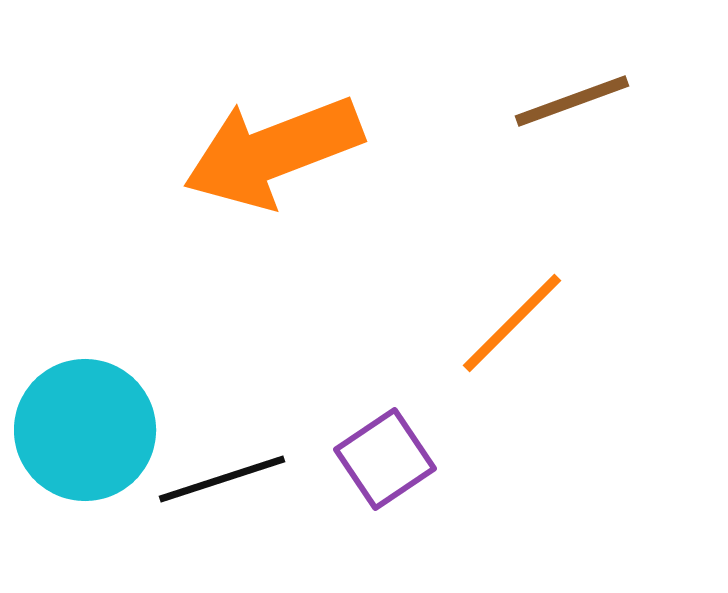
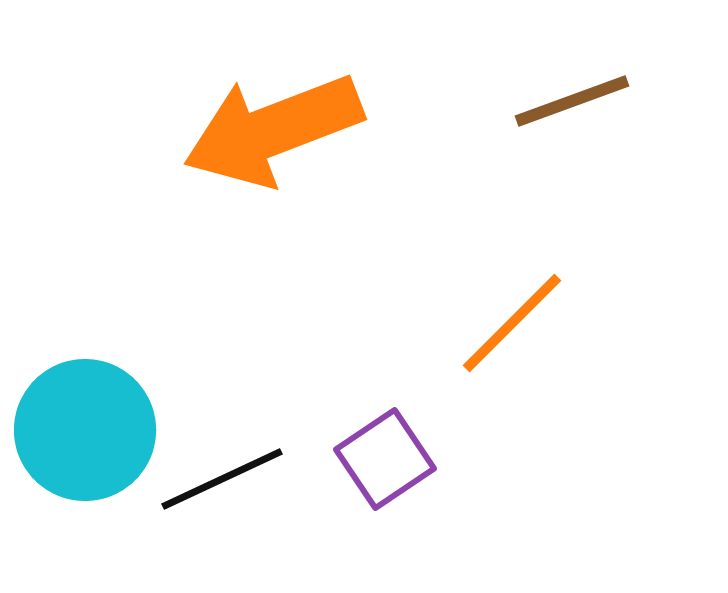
orange arrow: moved 22 px up
black line: rotated 7 degrees counterclockwise
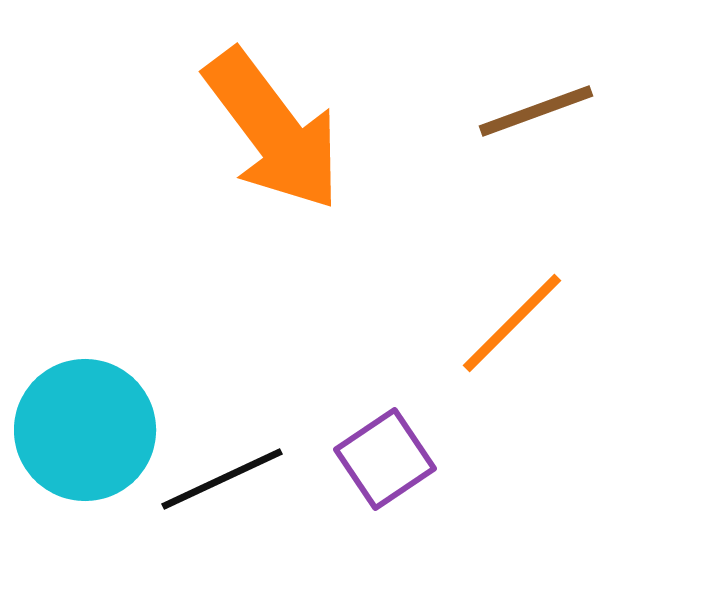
brown line: moved 36 px left, 10 px down
orange arrow: rotated 106 degrees counterclockwise
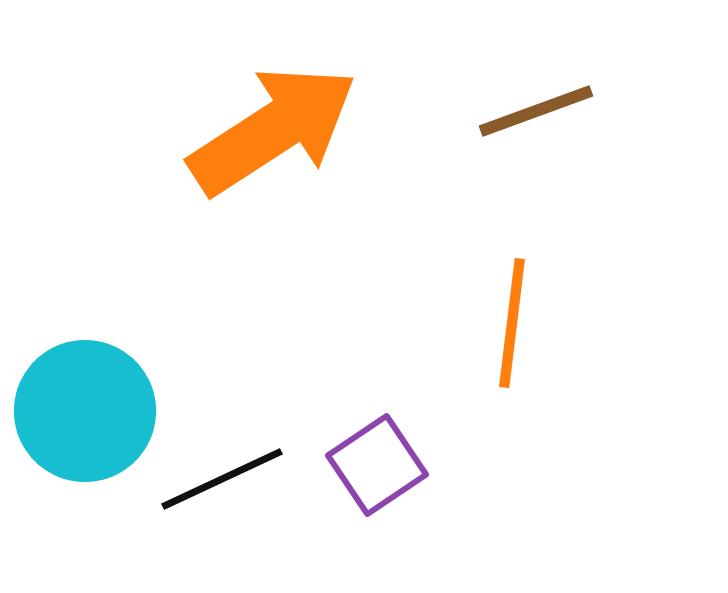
orange arrow: rotated 86 degrees counterclockwise
orange line: rotated 38 degrees counterclockwise
cyan circle: moved 19 px up
purple square: moved 8 px left, 6 px down
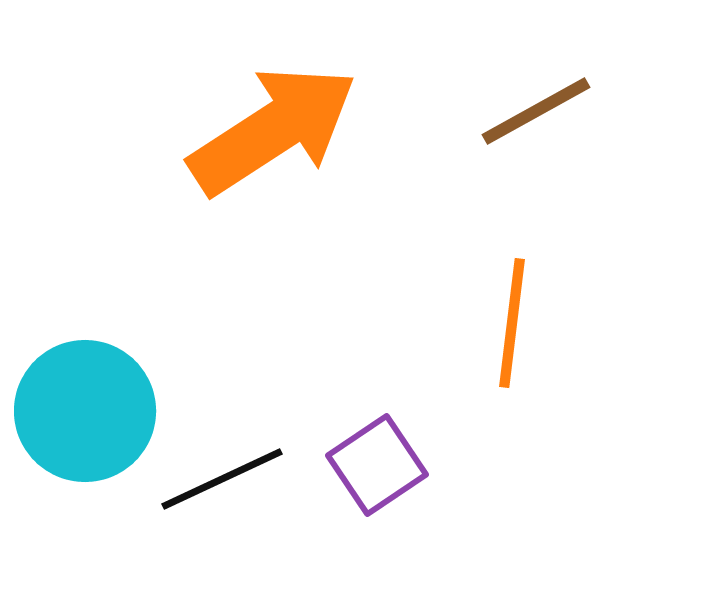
brown line: rotated 9 degrees counterclockwise
